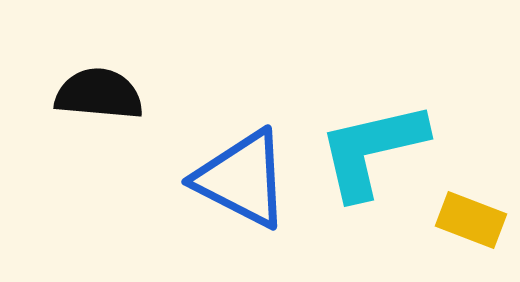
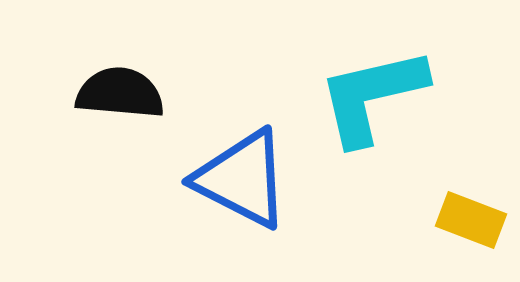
black semicircle: moved 21 px right, 1 px up
cyan L-shape: moved 54 px up
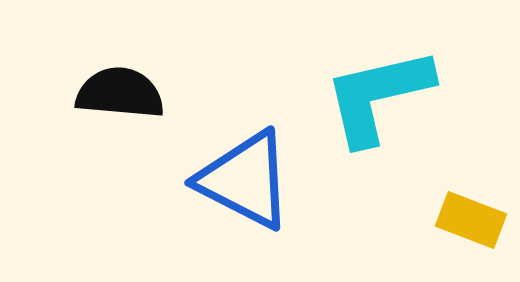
cyan L-shape: moved 6 px right
blue triangle: moved 3 px right, 1 px down
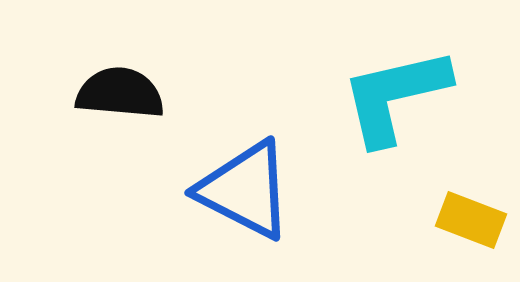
cyan L-shape: moved 17 px right
blue triangle: moved 10 px down
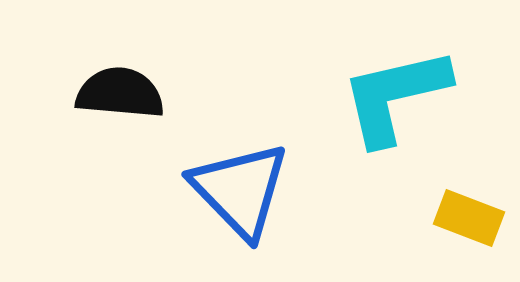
blue triangle: moved 5 px left; rotated 19 degrees clockwise
yellow rectangle: moved 2 px left, 2 px up
